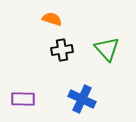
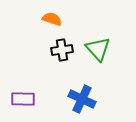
green triangle: moved 9 px left
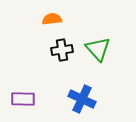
orange semicircle: rotated 24 degrees counterclockwise
